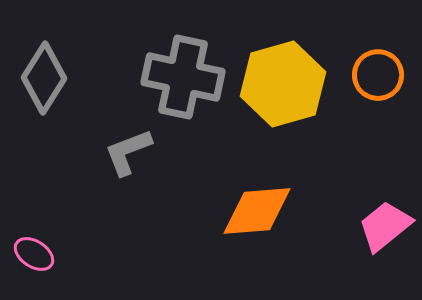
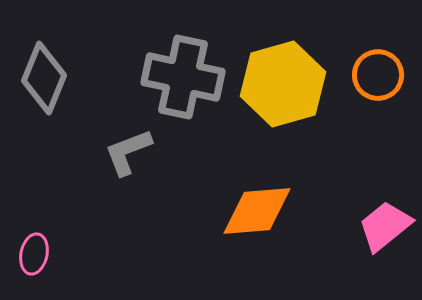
gray diamond: rotated 10 degrees counterclockwise
pink ellipse: rotated 69 degrees clockwise
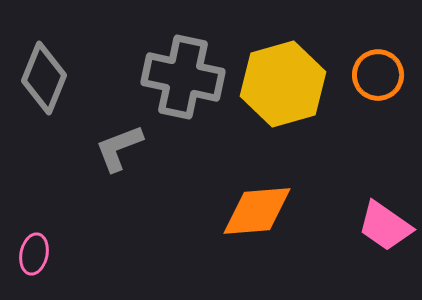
gray L-shape: moved 9 px left, 4 px up
pink trapezoid: rotated 106 degrees counterclockwise
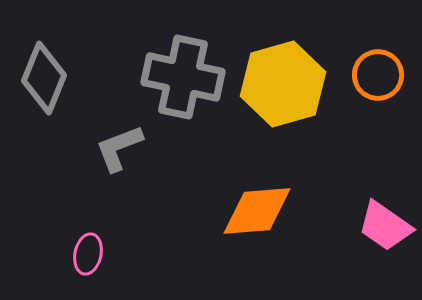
pink ellipse: moved 54 px right
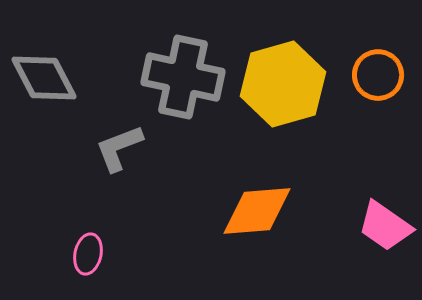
gray diamond: rotated 50 degrees counterclockwise
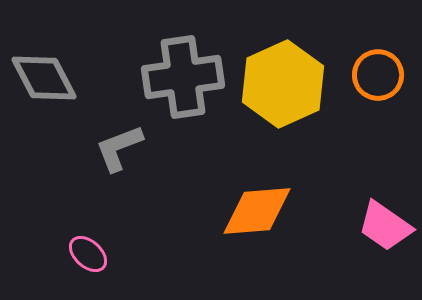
gray cross: rotated 20 degrees counterclockwise
yellow hexagon: rotated 8 degrees counterclockwise
pink ellipse: rotated 60 degrees counterclockwise
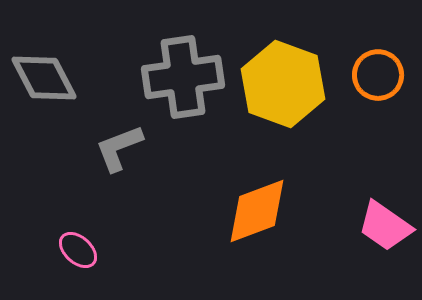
yellow hexagon: rotated 16 degrees counterclockwise
orange diamond: rotated 16 degrees counterclockwise
pink ellipse: moved 10 px left, 4 px up
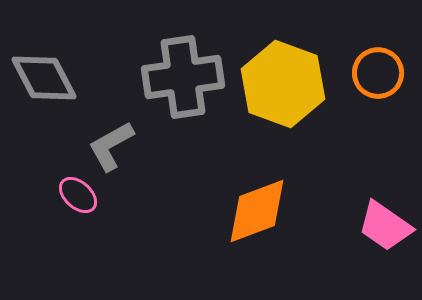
orange circle: moved 2 px up
gray L-shape: moved 8 px left, 2 px up; rotated 8 degrees counterclockwise
pink ellipse: moved 55 px up
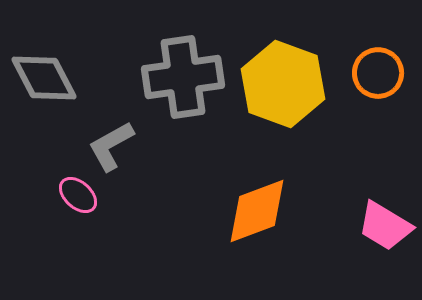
pink trapezoid: rotated 4 degrees counterclockwise
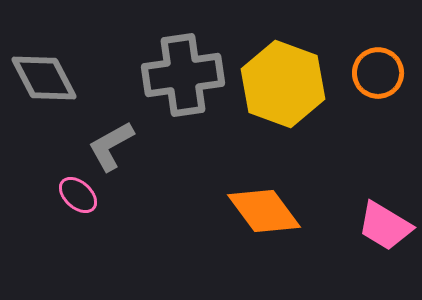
gray cross: moved 2 px up
orange diamond: moved 7 px right; rotated 74 degrees clockwise
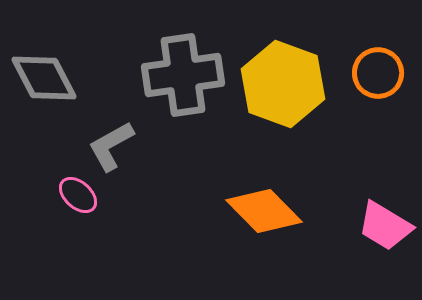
orange diamond: rotated 8 degrees counterclockwise
